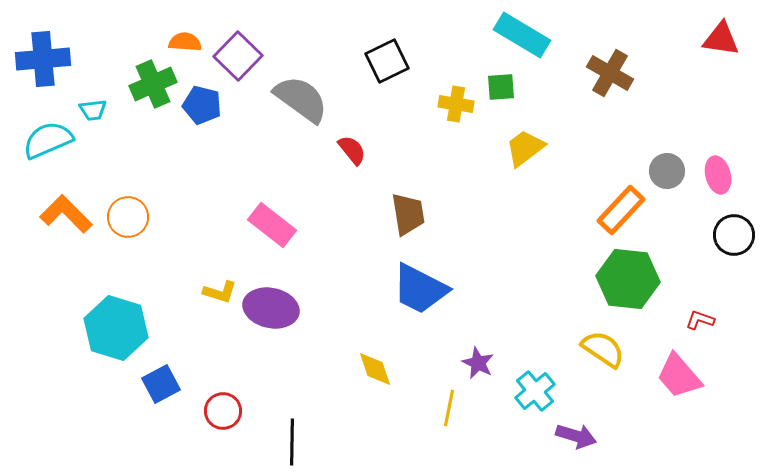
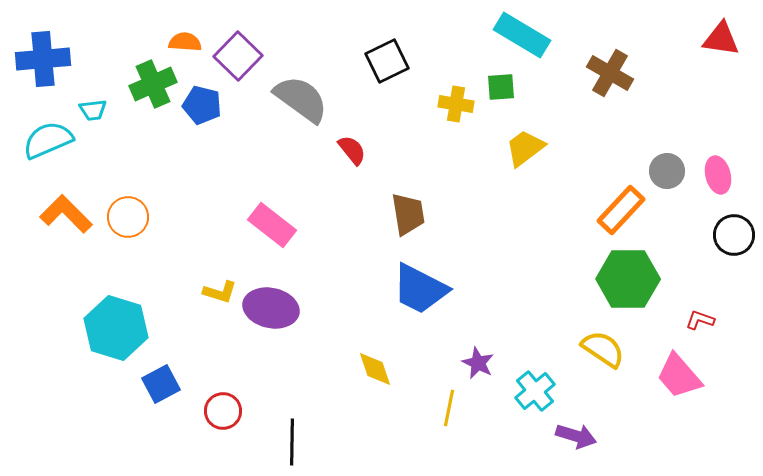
green hexagon: rotated 6 degrees counterclockwise
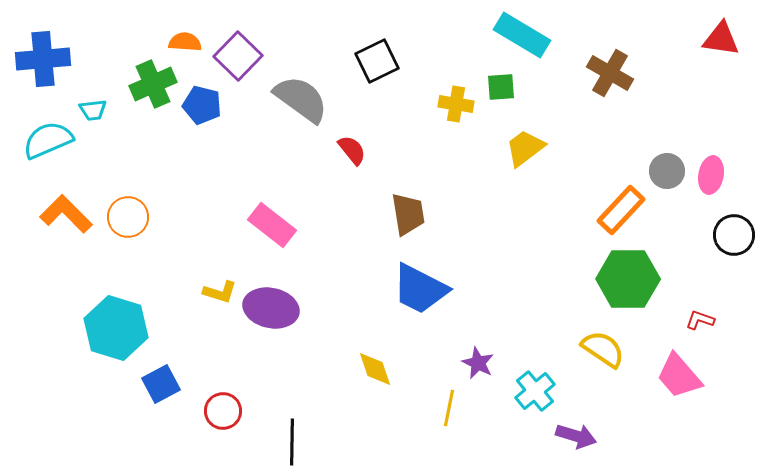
black square: moved 10 px left
pink ellipse: moved 7 px left; rotated 24 degrees clockwise
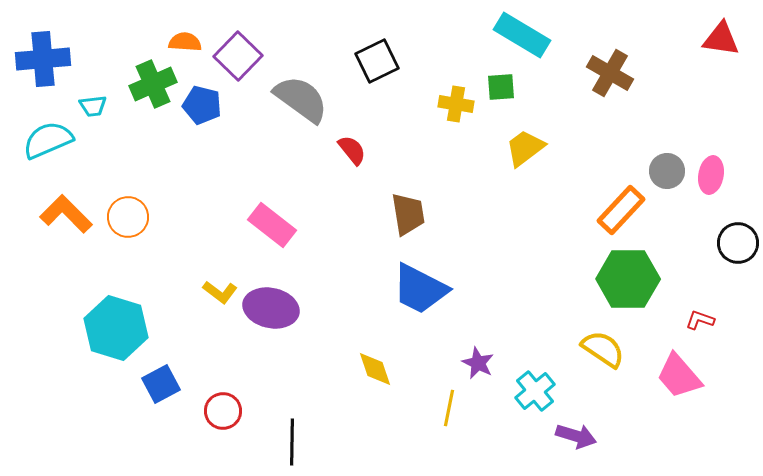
cyan trapezoid: moved 4 px up
black circle: moved 4 px right, 8 px down
yellow L-shape: rotated 20 degrees clockwise
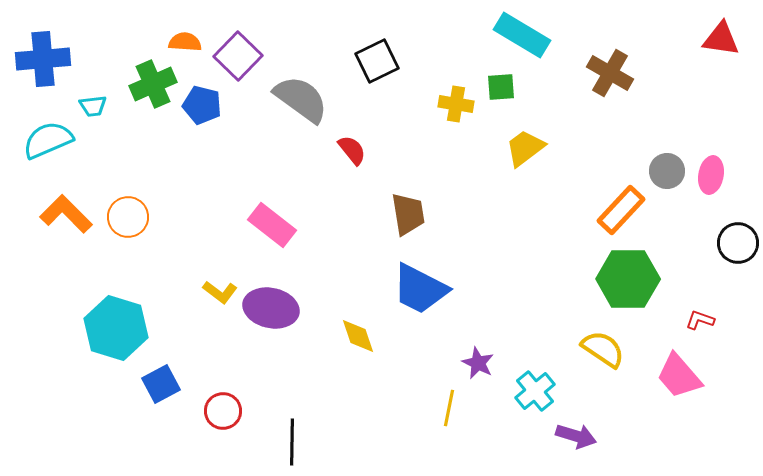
yellow diamond: moved 17 px left, 33 px up
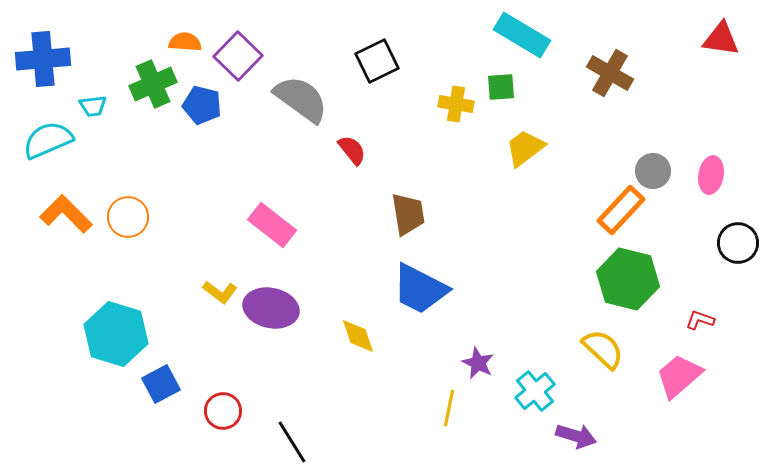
gray circle: moved 14 px left
green hexagon: rotated 14 degrees clockwise
cyan hexagon: moved 6 px down
yellow semicircle: rotated 9 degrees clockwise
pink trapezoid: rotated 90 degrees clockwise
black line: rotated 33 degrees counterclockwise
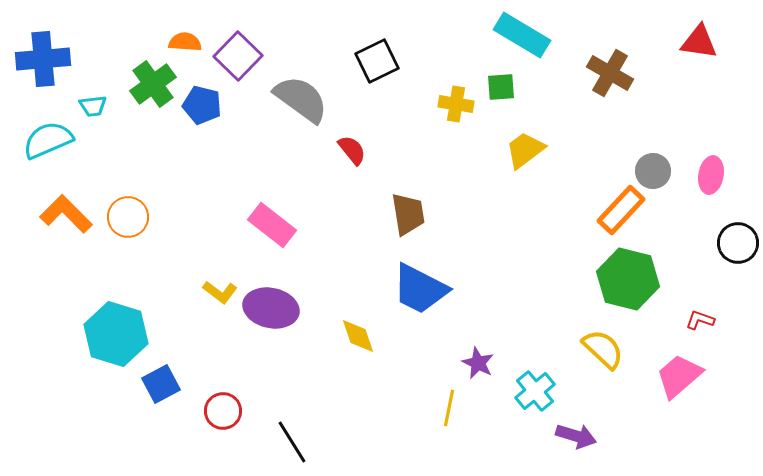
red triangle: moved 22 px left, 3 px down
green cross: rotated 12 degrees counterclockwise
yellow trapezoid: moved 2 px down
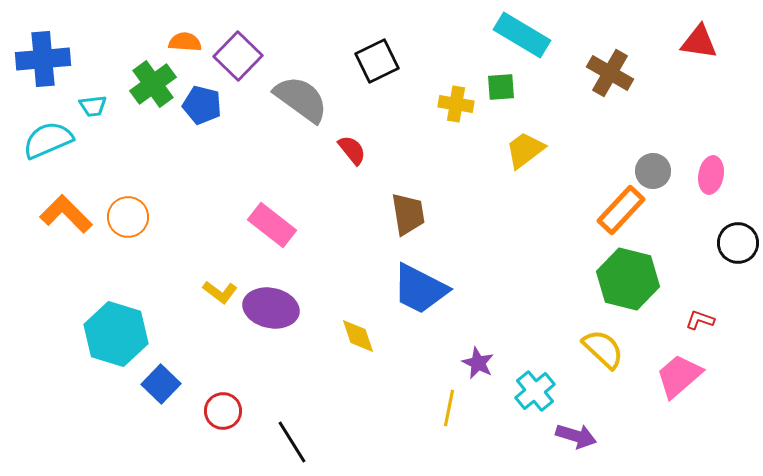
blue square: rotated 18 degrees counterclockwise
